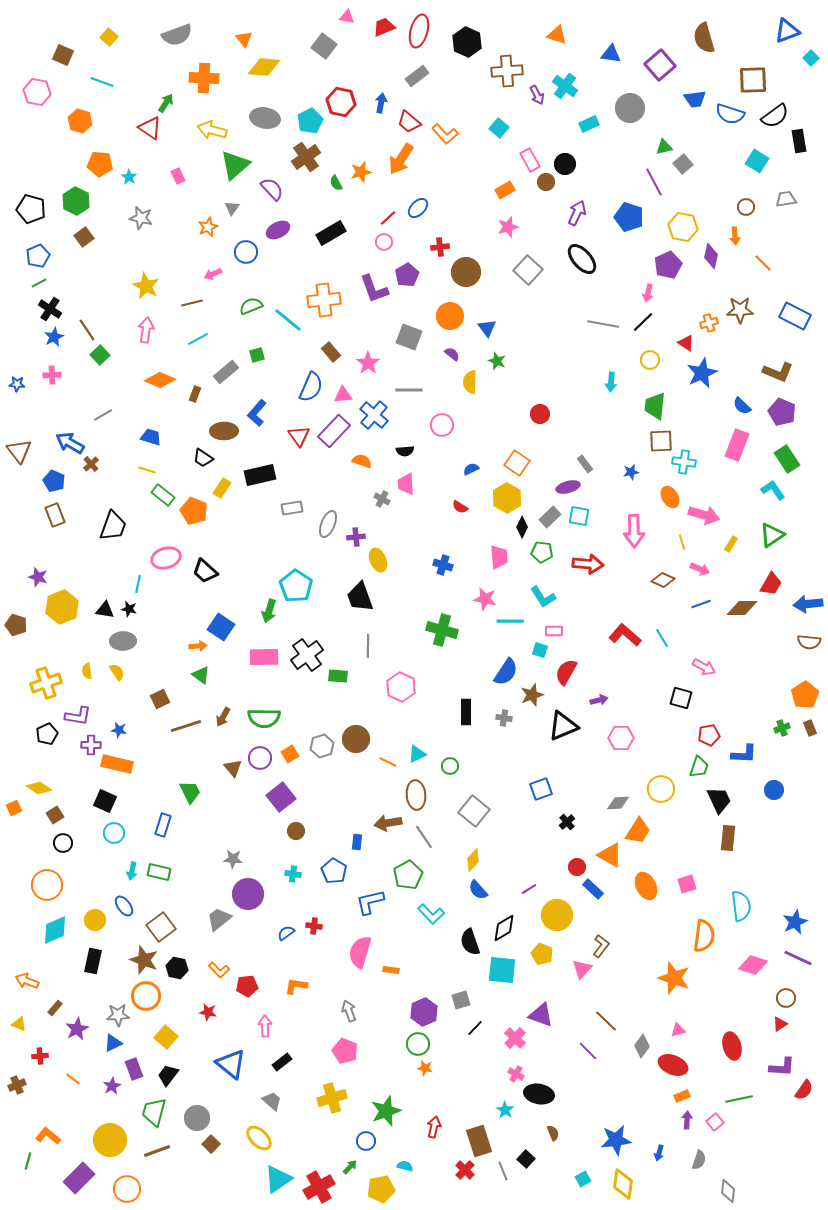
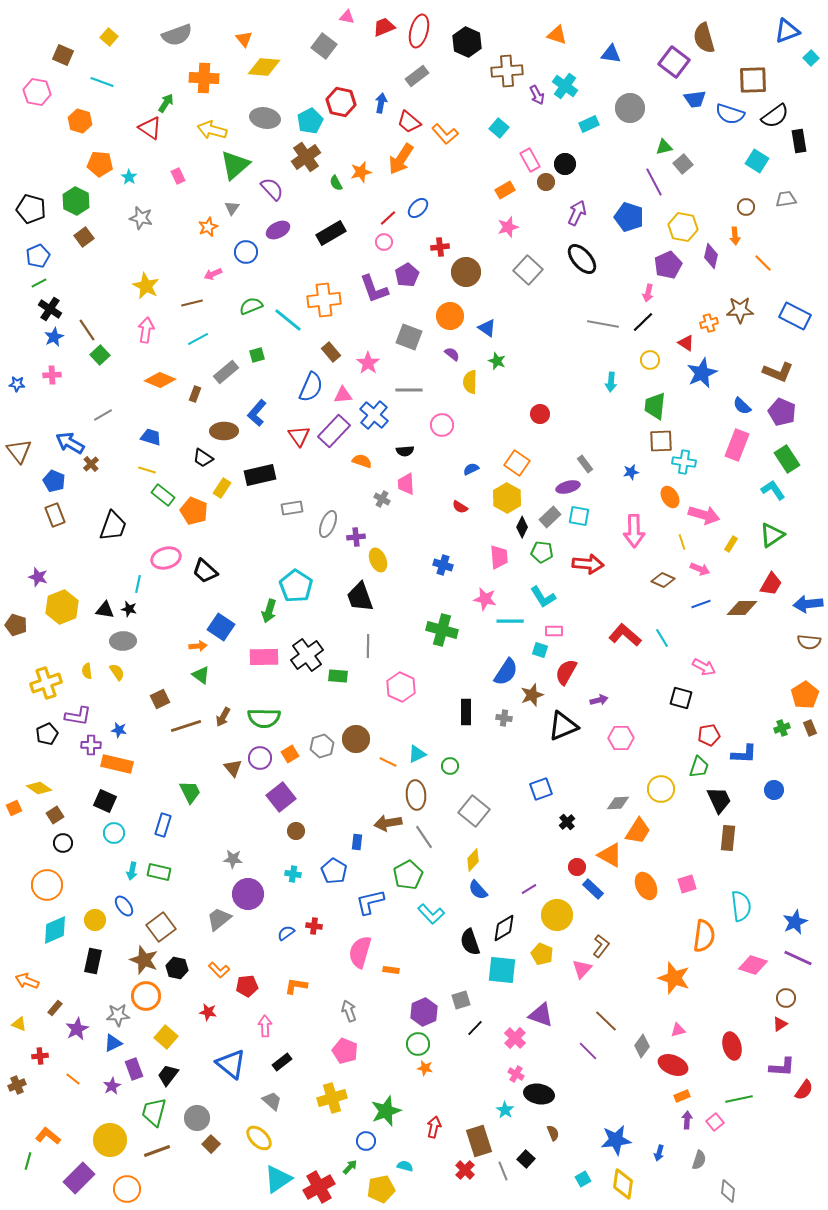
purple square at (660, 65): moved 14 px right, 3 px up; rotated 12 degrees counterclockwise
blue triangle at (487, 328): rotated 18 degrees counterclockwise
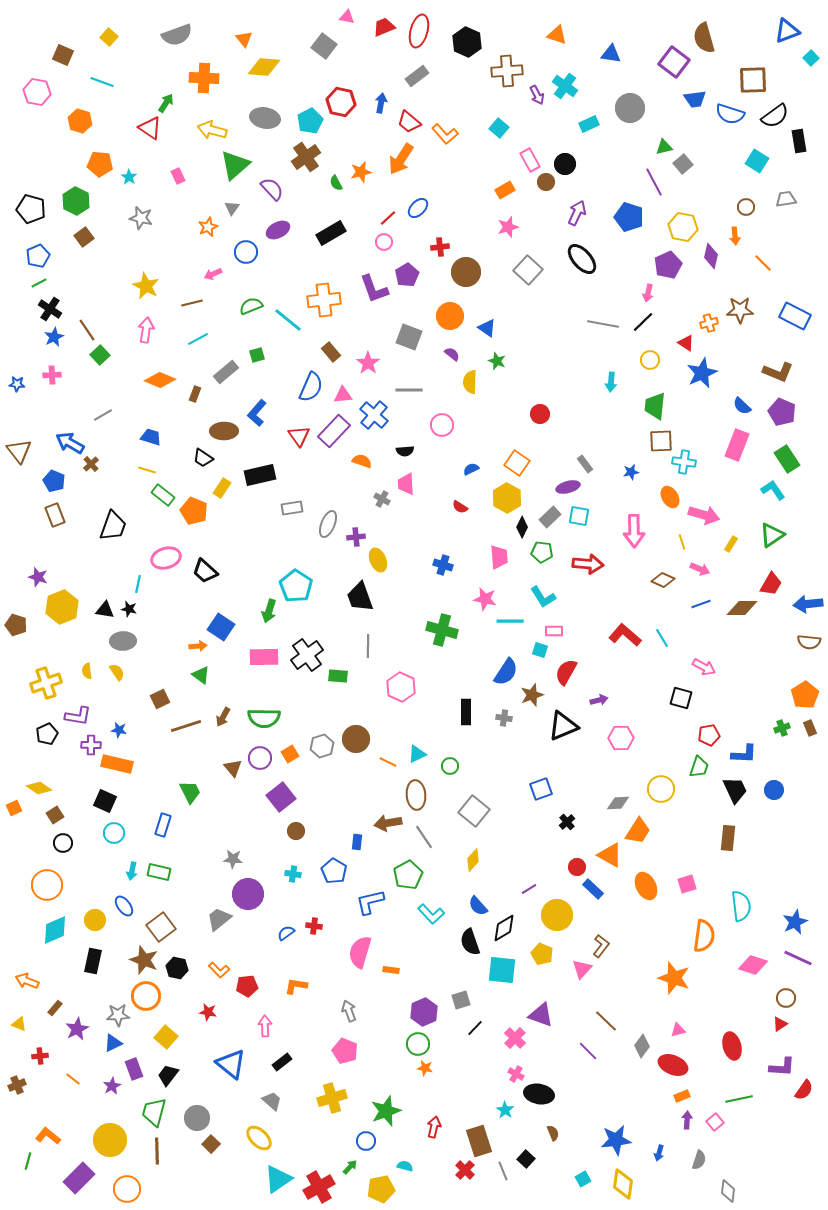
black trapezoid at (719, 800): moved 16 px right, 10 px up
blue semicircle at (478, 890): moved 16 px down
brown line at (157, 1151): rotated 72 degrees counterclockwise
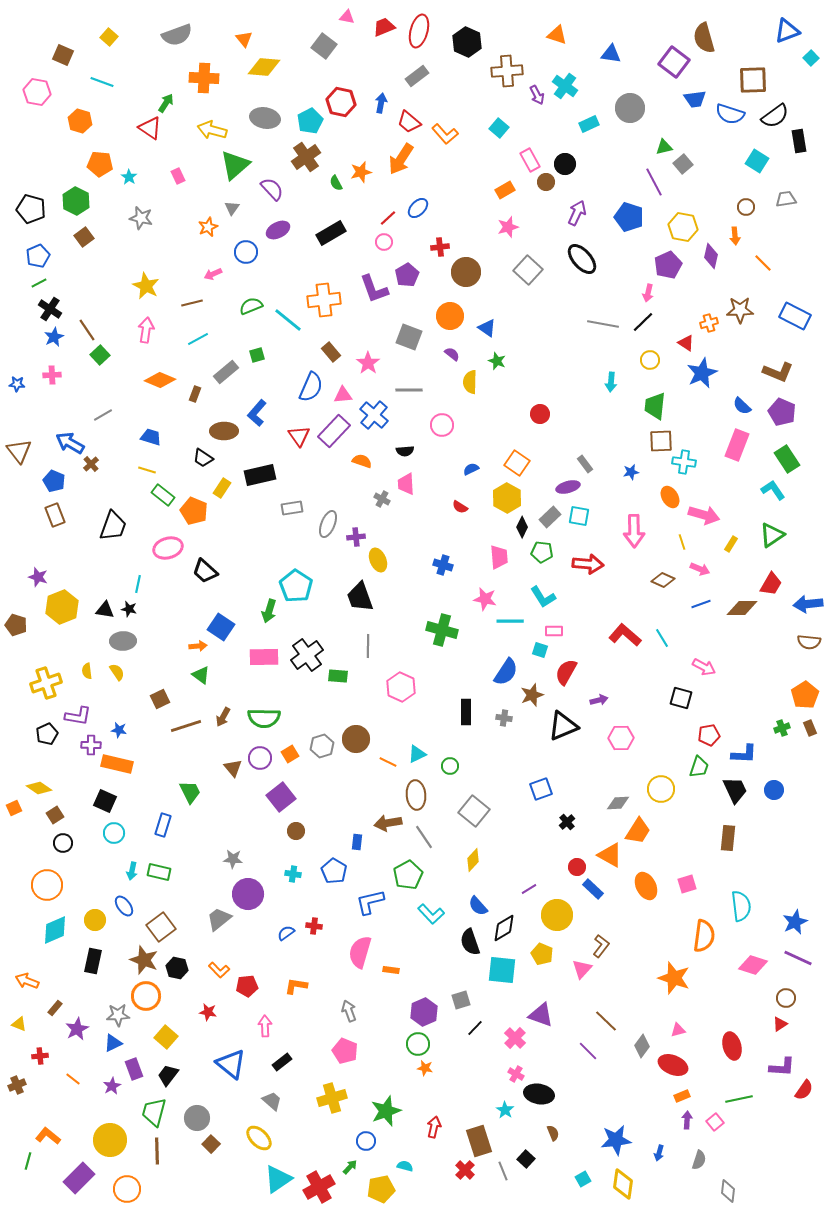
pink ellipse at (166, 558): moved 2 px right, 10 px up
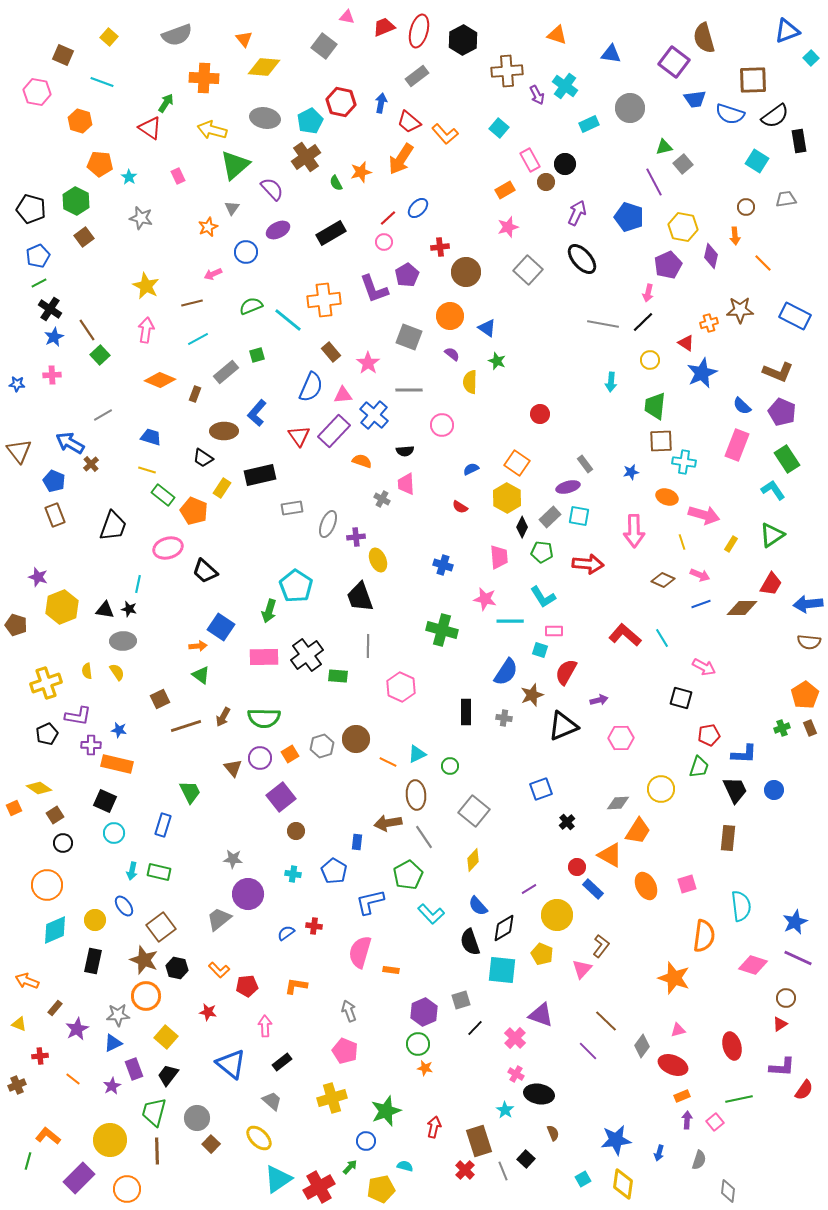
black hexagon at (467, 42): moved 4 px left, 2 px up; rotated 8 degrees clockwise
orange ellipse at (670, 497): moved 3 px left; rotated 40 degrees counterclockwise
pink arrow at (700, 569): moved 6 px down
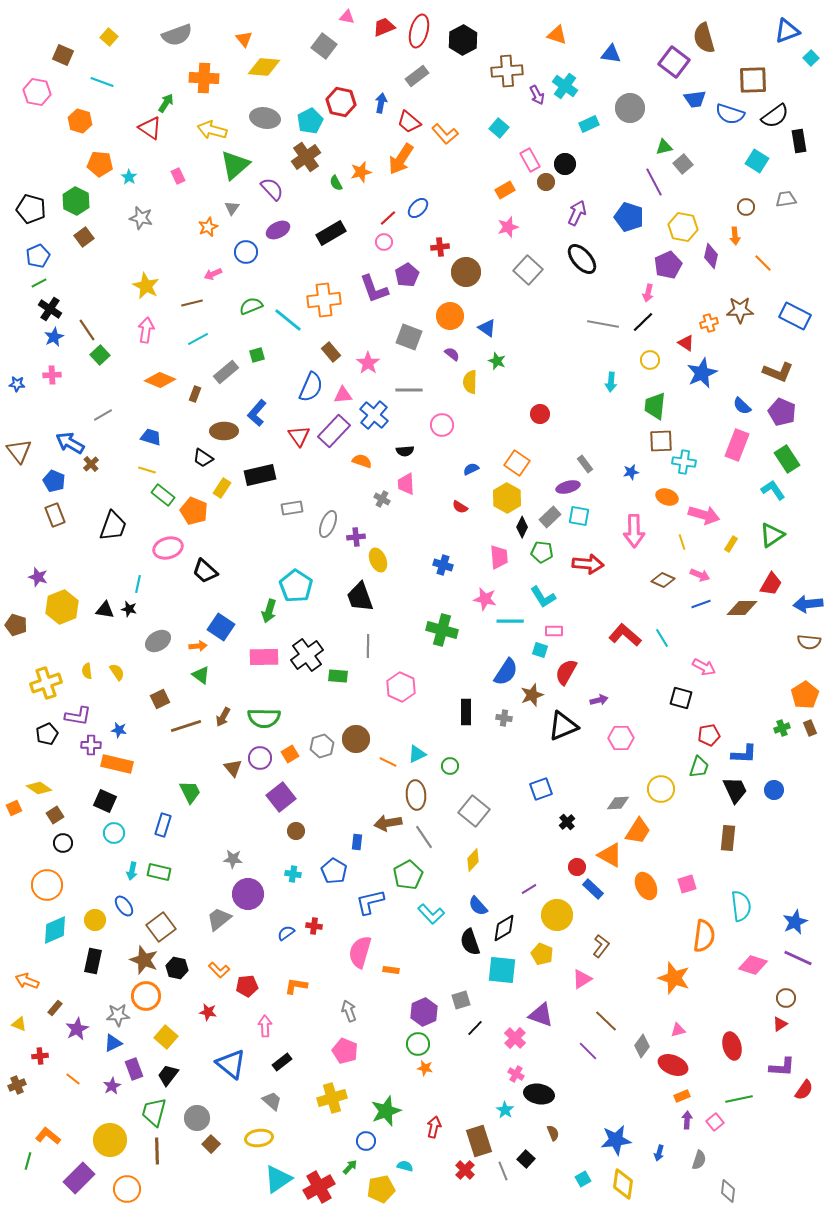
gray ellipse at (123, 641): moved 35 px right; rotated 30 degrees counterclockwise
pink triangle at (582, 969): moved 10 px down; rotated 15 degrees clockwise
yellow ellipse at (259, 1138): rotated 52 degrees counterclockwise
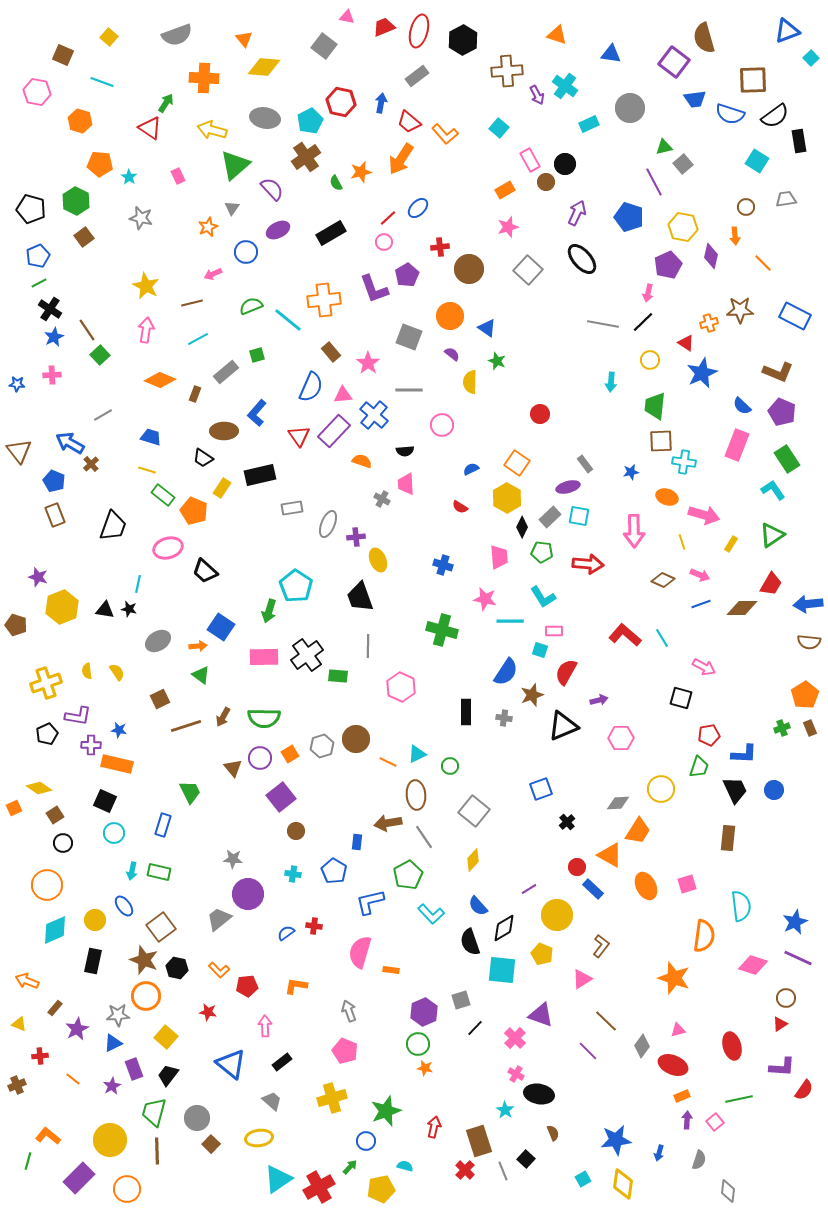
brown circle at (466, 272): moved 3 px right, 3 px up
